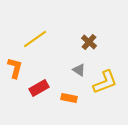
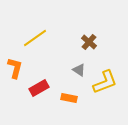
yellow line: moved 1 px up
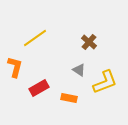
orange L-shape: moved 1 px up
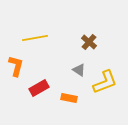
yellow line: rotated 25 degrees clockwise
orange L-shape: moved 1 px right, 1 px up
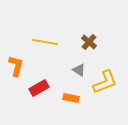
yellow line: moved 10 px right, 4 px down; rotated 20 degrees clockwise
orange rectangle: moved 2 px right
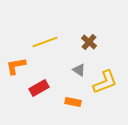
yellow line: rotated 30 degrees counterclockwise
orange L-shape: rotated 115 degrees counterclockwise
orange rectangle: moved 2 px right, 4 px down
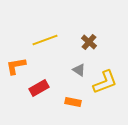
yellow line: moved 2 px up
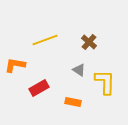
orange L-shape: moved 1 px left, 1 px up; rotated 20 degrees clockwise
yellow L-shape: rotated 68 degrees counterclockwise
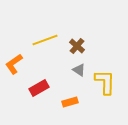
brown cross: moved 12 px left, 4 px down
orange L-shape: moved 1 px left, 1 px up; rotated 45 degrees counterclockwise
orange rectangle: moved 3 px left; rotated 28 degrees counterclockwise
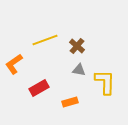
gray triangle: rotated 24 degrees counterclockwise
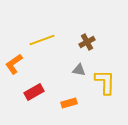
yellow line: moved 3 px left
brown cross: moved 10 px right, 4 px up; rotated 21 degrees clockwise
red rectangle: moved 5 px left, 4 px down
orange rectangle: moved 1 px left, 1 px down
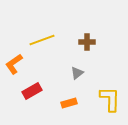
brown cross: rotated 28 degrees clockwise
gray triangle: moved 2 px left, 3 px down; rotated 48 degrees counterclockwise
yellow L-shape: moved 5 px right, 17 px down
red rectangle: moved 2 px left, 1 px up
